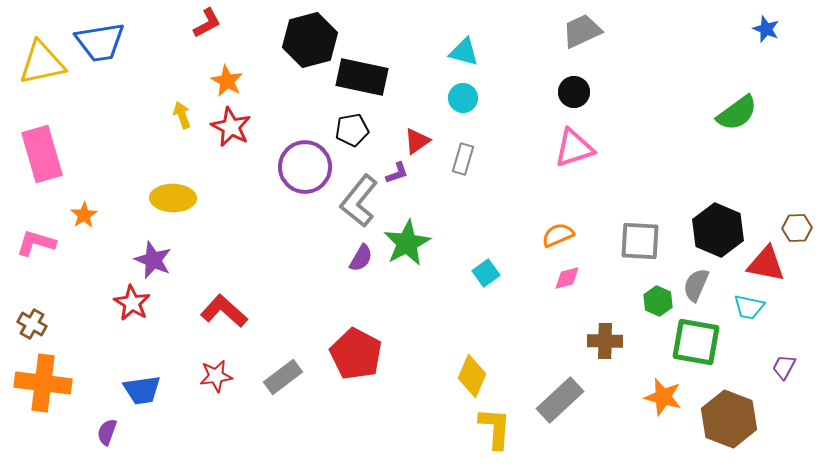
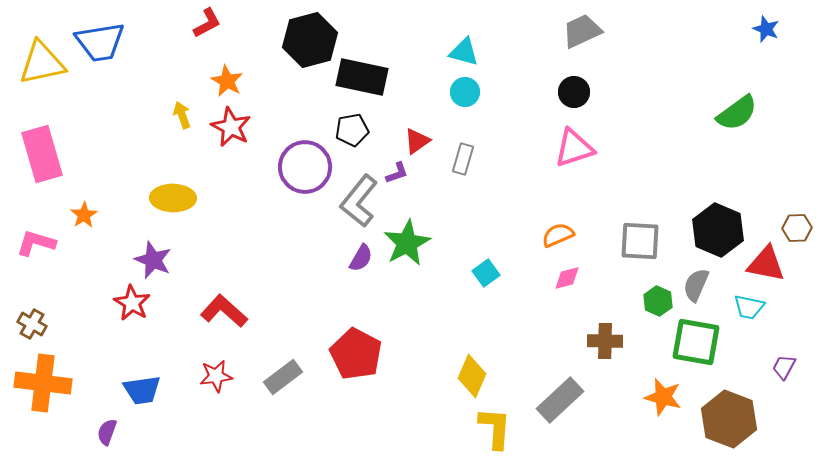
cyan circle at (463, 98): moved 2 px right, 6 px up
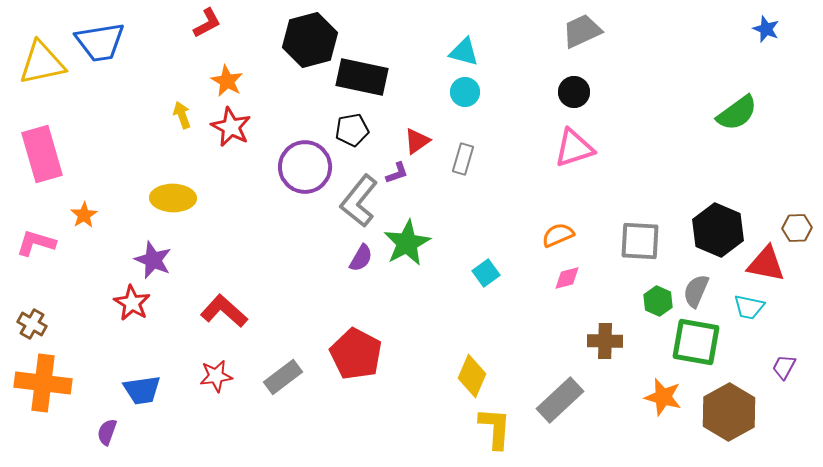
gray semicircle at (696, 285): moved 6 px down
brown hexagon at (729, 419): moved 7 px up; rotated 10 degrees clockwise
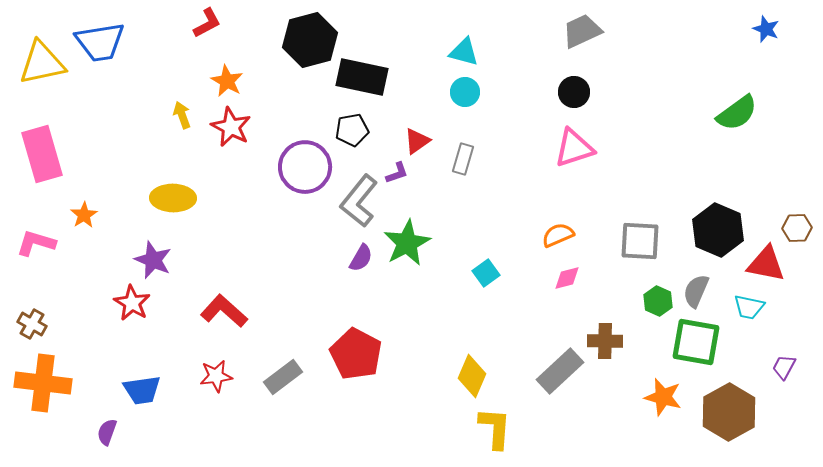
gray rectangle at (560, 400): moved 29 px up
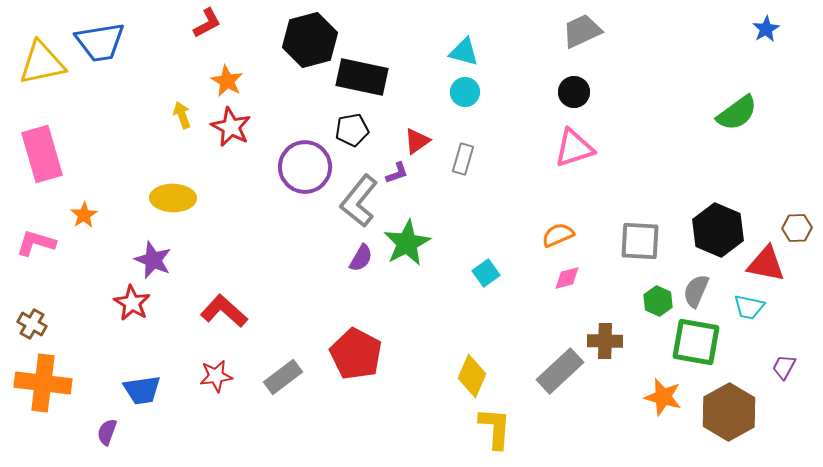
blue star at (766, 29): rotated 20 degrees clockwise
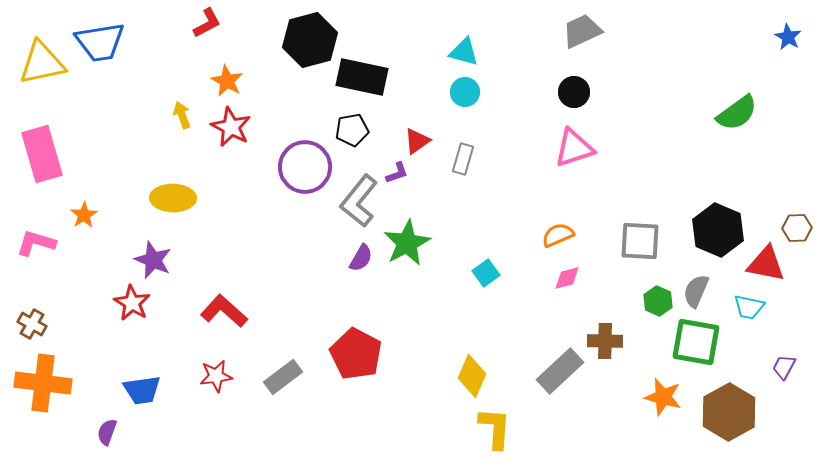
blue star at (766, 29): moved 22 px right, 8 px down; rotated 12 degrees counterclockwise
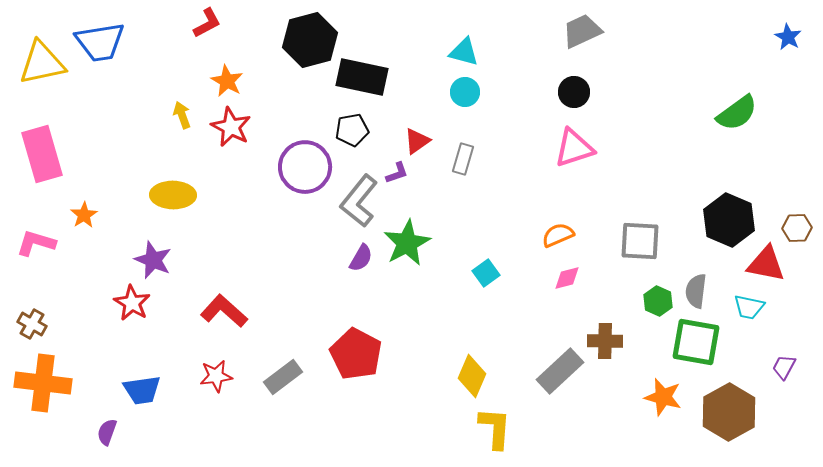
yellow ellipse at (173, 198): moved 3 px up
black hexagon at (718, 230): moved 11 px right, 10 px up
gray semicircle at (696, 291): rotated 16 degrees counterclockwise
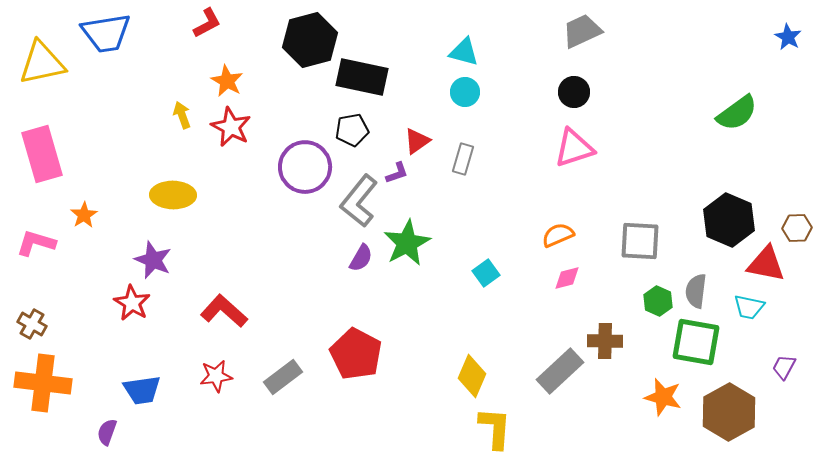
blue trapezoid at (100, 42): moved 6 px right, 9 px up
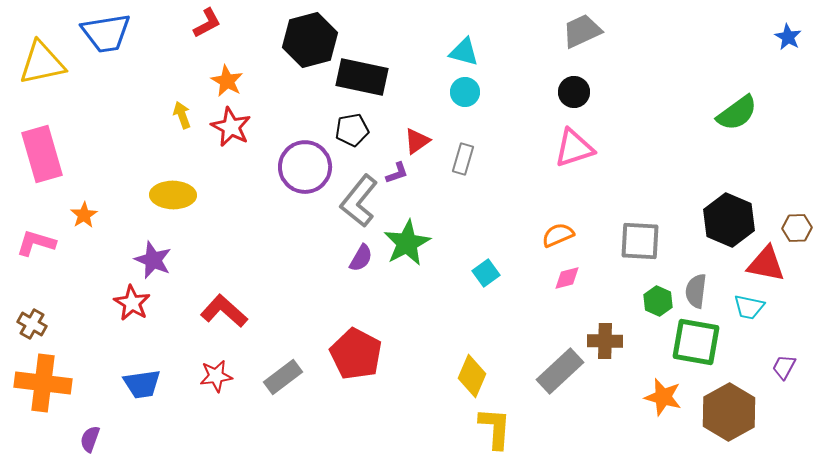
blue trapezoid at (142, 390): moved 6 px up
purple semicircle at (107, 432): moved 17 px left, 7 px down
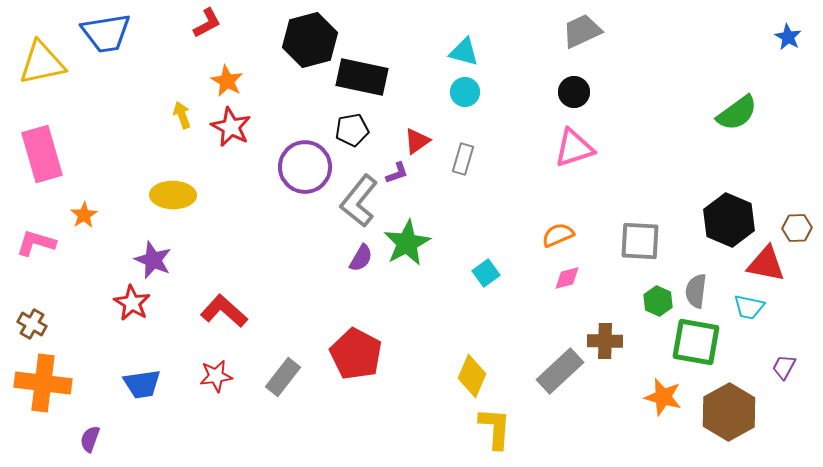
gray rectangle at (283, 377): rotated 15 degrees counterclockwise
